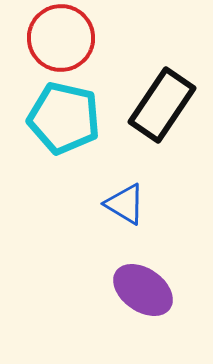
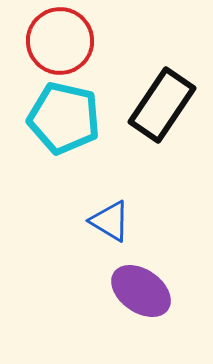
red circle: moved 1 px left, 3 px down
blue triangle: moved 15 px left, 17 px down
purple ellipse: moved 2 px left, 1 px down
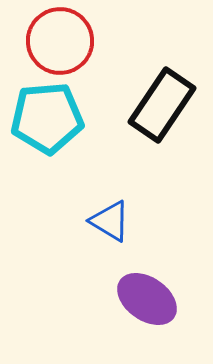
cyan pentagon: moved 17 px left; rotated 18 degrees counterclockwise
purple ellipse: moved 6 px right, 8 px down
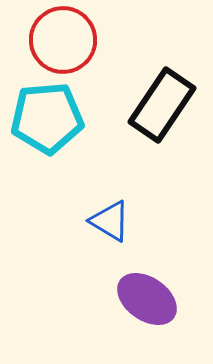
red circle: moved 3 px right, 1 px up
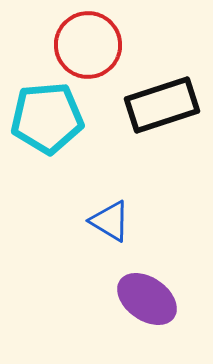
red circle: moved 25 px right, 5 px down
black rectangle: rotated 38 degrees clockwise
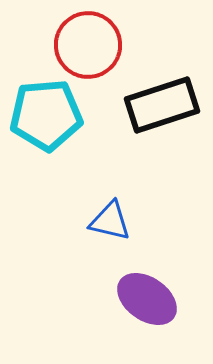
cyan pentagon: moved 1 px left, 3 px up
blue triangle: rotated 18 degrees counterclockwise
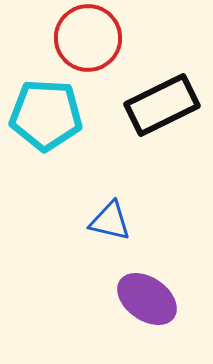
red circle: moved 7 px up
black rectangle: rotated 8 degrees counterclockwise
cyan pentagon: rotated 8 degrees clockwise
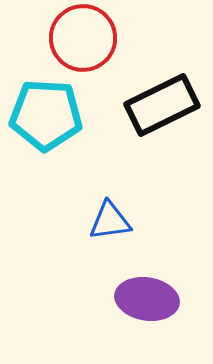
red circle: moved 5 px left
blue triangle: rotated 21 degrees counterclockwise
purple ellipse: rotated 26 degrees counterclockwise
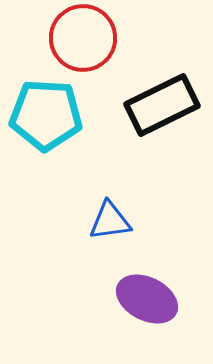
purple ellipse: rotated 18 degrees clockwise
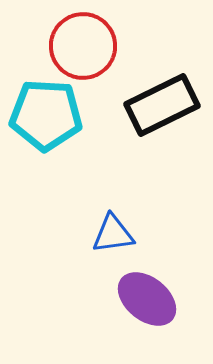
red circle: moved 8 px down
blue triangle: moved 3 px right, 13 px down
purple ellipse: rotated 12 degrees clockwise
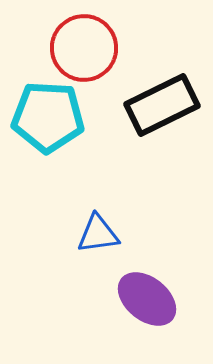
red circle: moved 1 px right, 2 px down
cyan pentagon: moved 2 px right, 2 px down
blue triangle: moved 15 px left
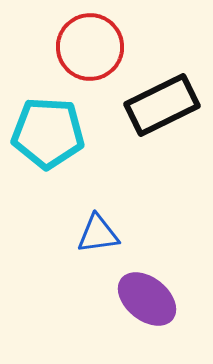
red circle: moved 6 px right, 1 px up
cyan pentagon: moved 16 px down
